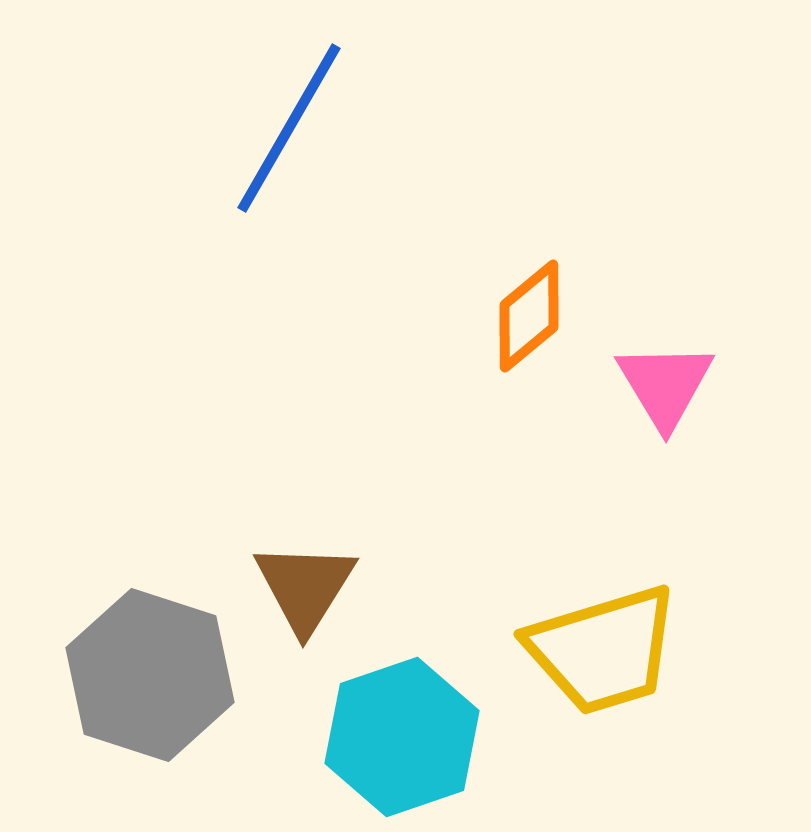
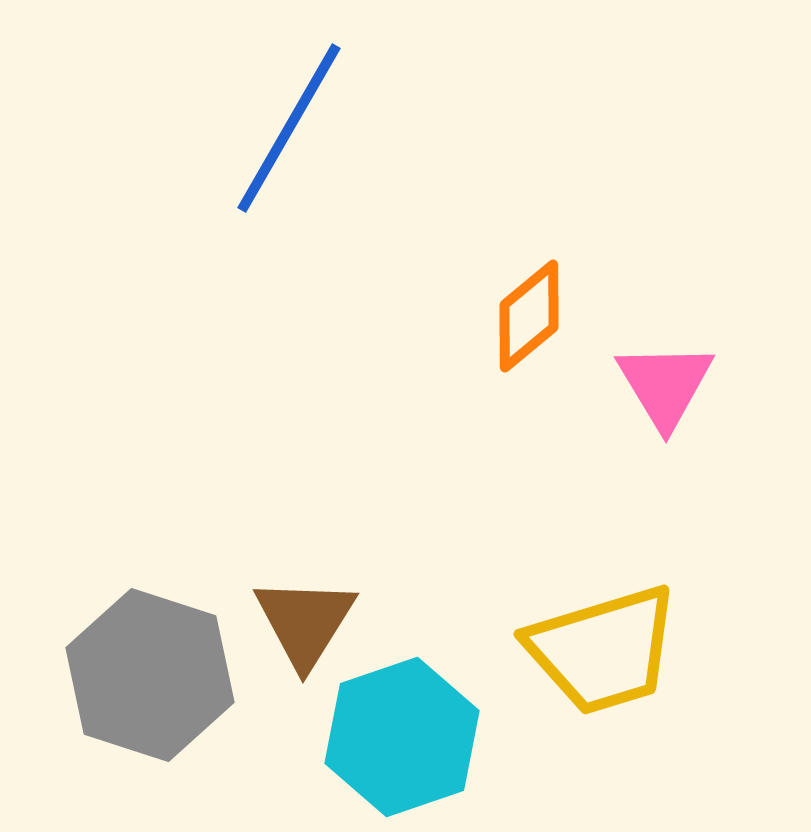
brown triangle: moved 35 px down
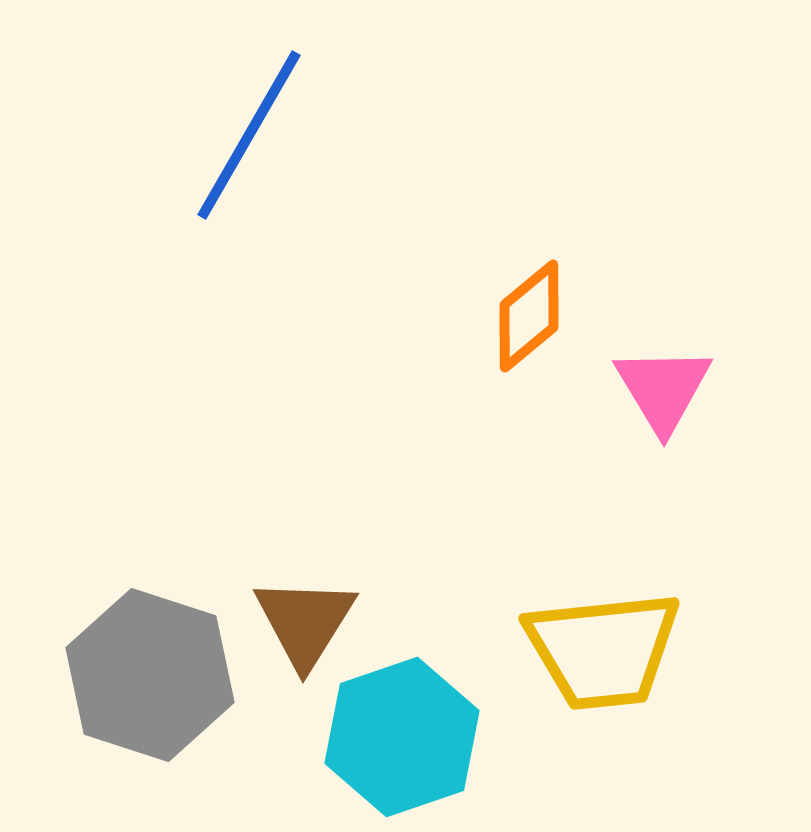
blue line: moved 40 px left, 7 px down
pink triangle: moved 2 px left, 4 px down
yellow trapezoid: rotated 11 degrees clockwise
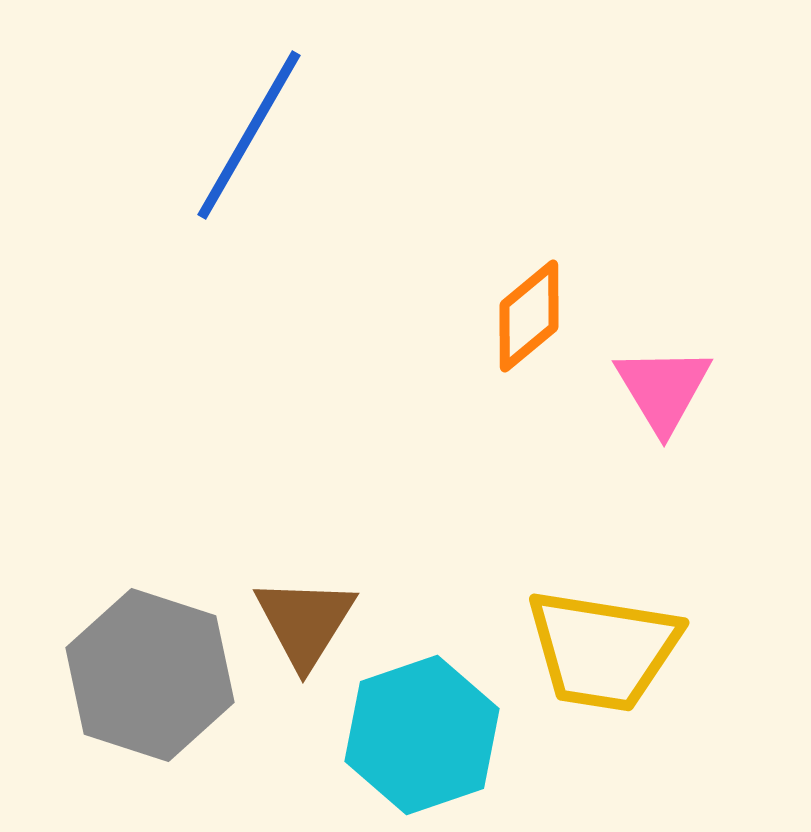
yellow trapezoid: rotated 15 degrees clockwise
cyan hexagon: moved 20 px right, 2 px up
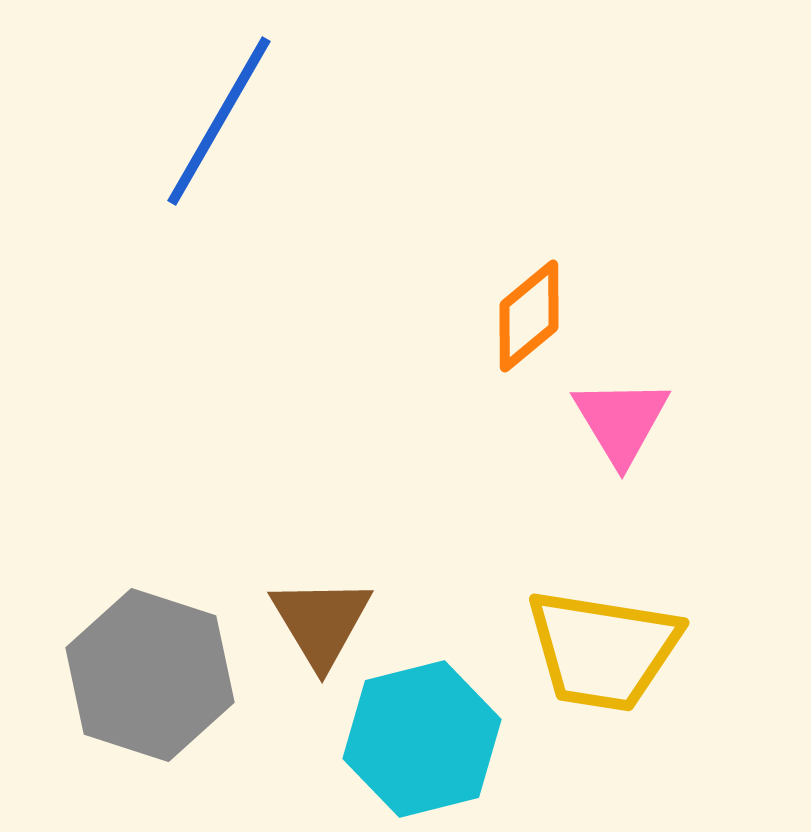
blue line: moved 30 px left, 14 px up
pink triangle: moved 42 px left, 32 px down
brown triangle: moved 16 px right; rotated 3 degrees counterclockwise
cyan hexagon: moved 4 px down; rotated 5 degrees clockwise
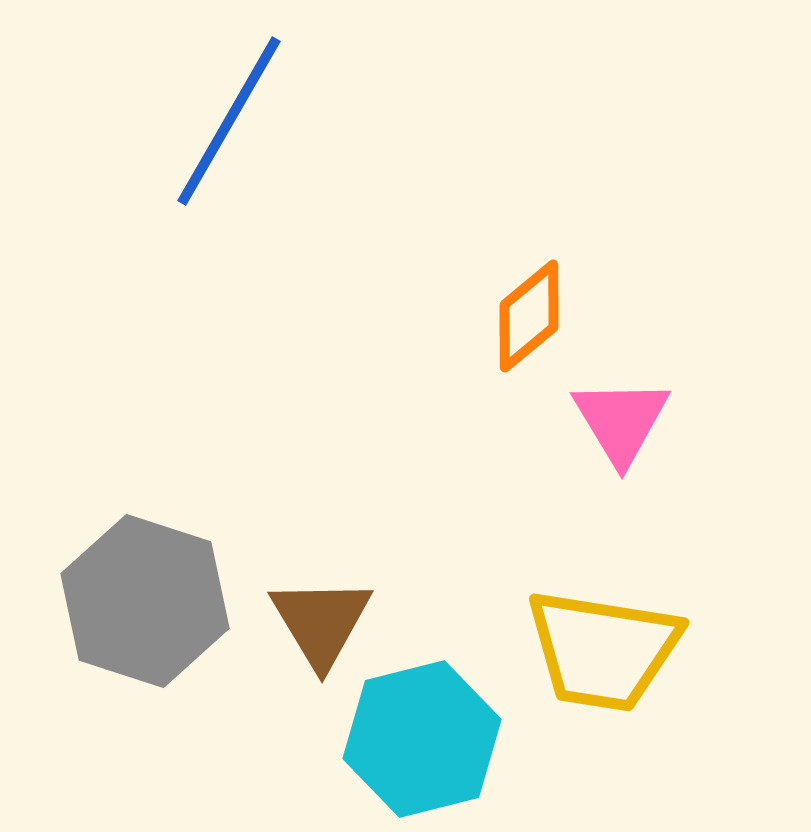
blue line: moved 10 px right
gray hexagon: moved 5 px left, 74 px up
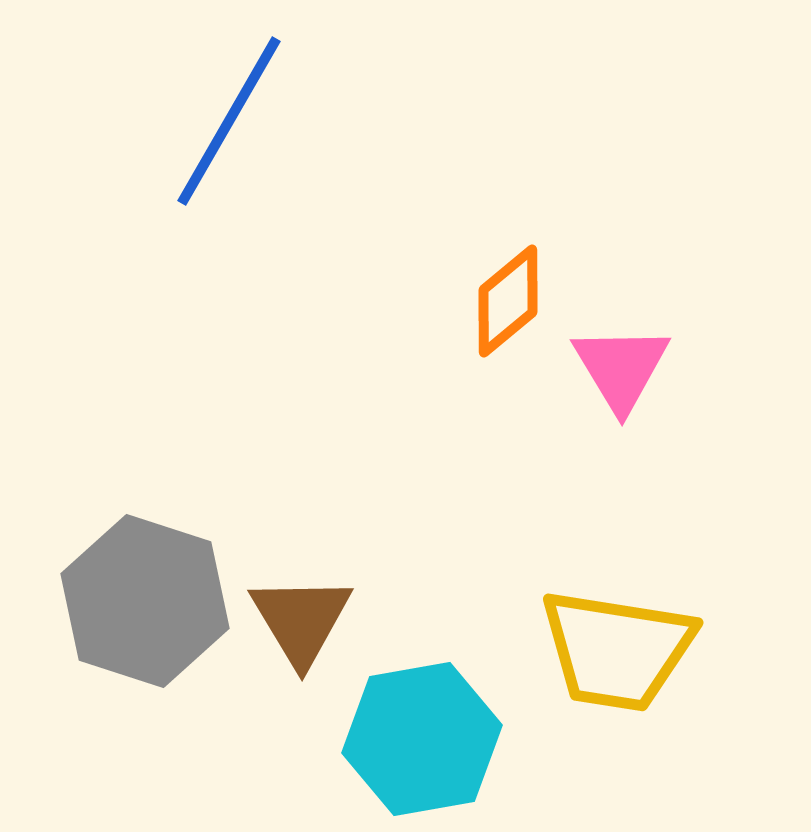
orange diamond: moved 21 px left, 15 px up
pink triangle: moved 53 px up
brown triangle: moved 20 px left, 2 px up
yellow trapezoid: moved 14 px right
cyan hexagon: rotated 4 degrees clockwise
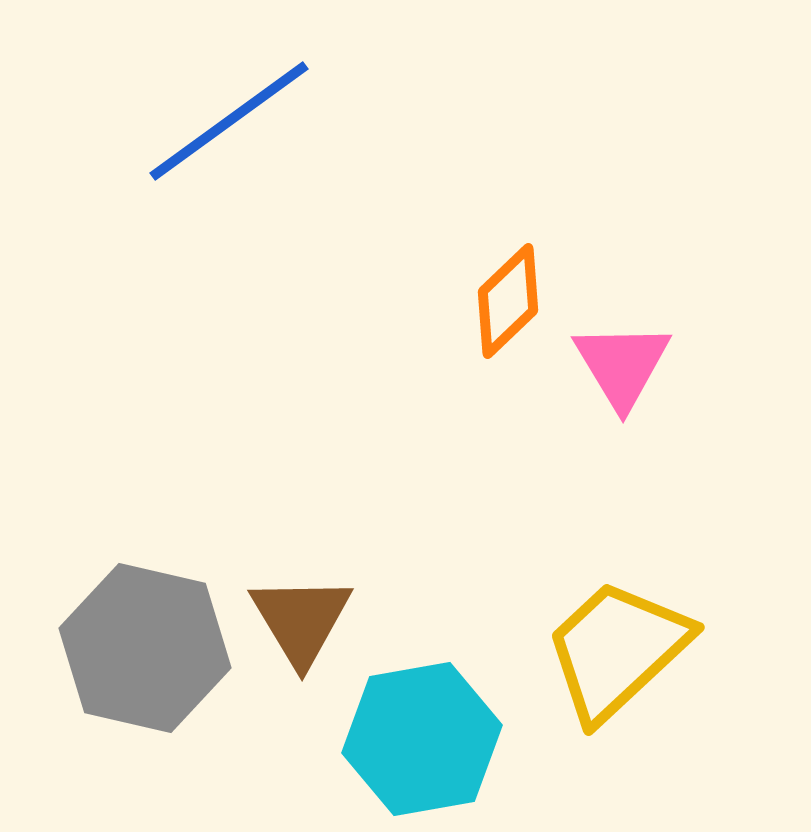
blue line: rotated 24 degrees clockwise
orange diamond: rotated 4 degrees counterclockwise
pink triangle: moved 1 px right, 3 px up
gray hexagon: moved 47 px down; rotated 5 degrees counterclockwise
yellow trapezoid: rotated 128 degrees clockwise
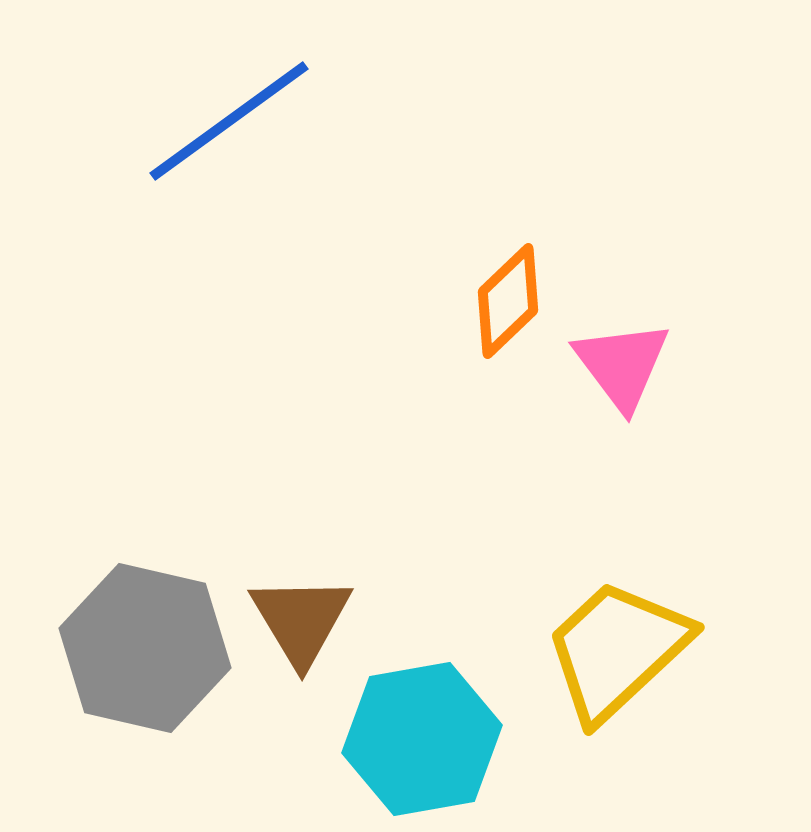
pink triangle: rotated 6 degrees counterclockwise
